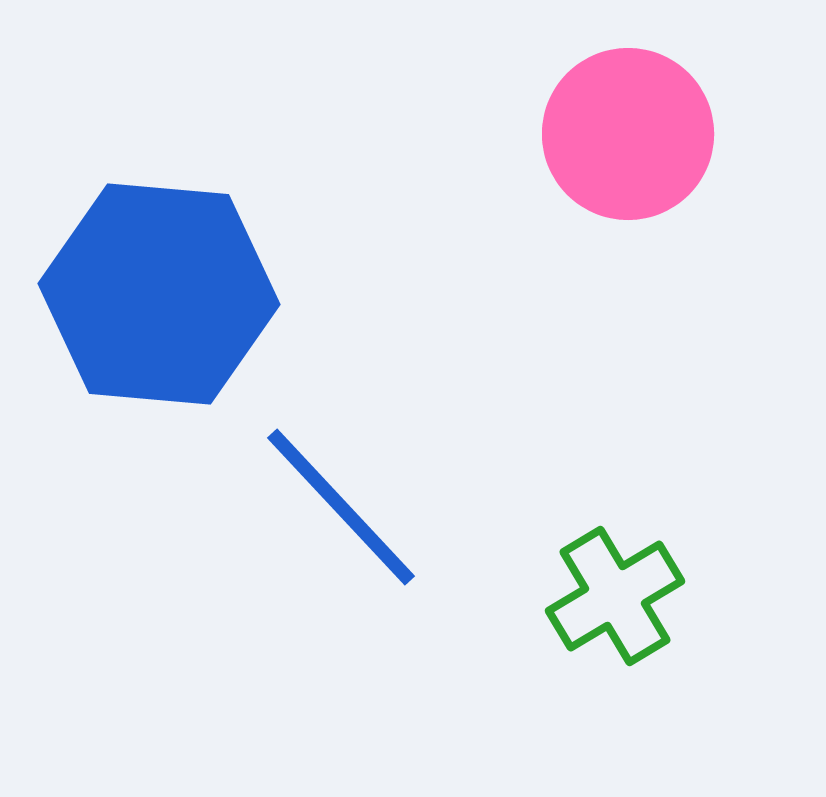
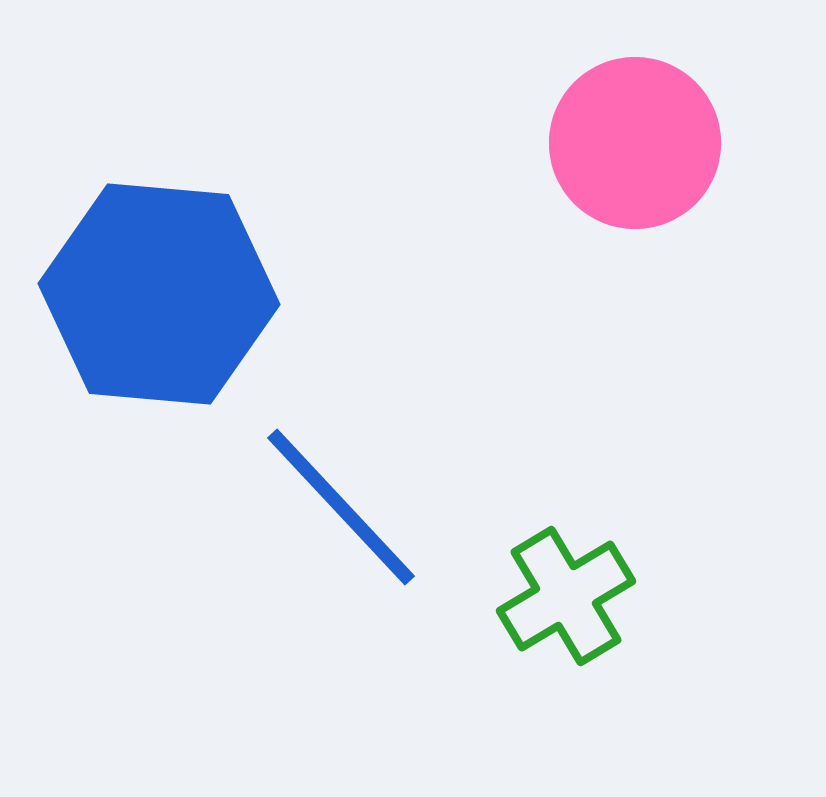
pink circle: moved 7 px right, 9 px down
green cross: moved 49 px left
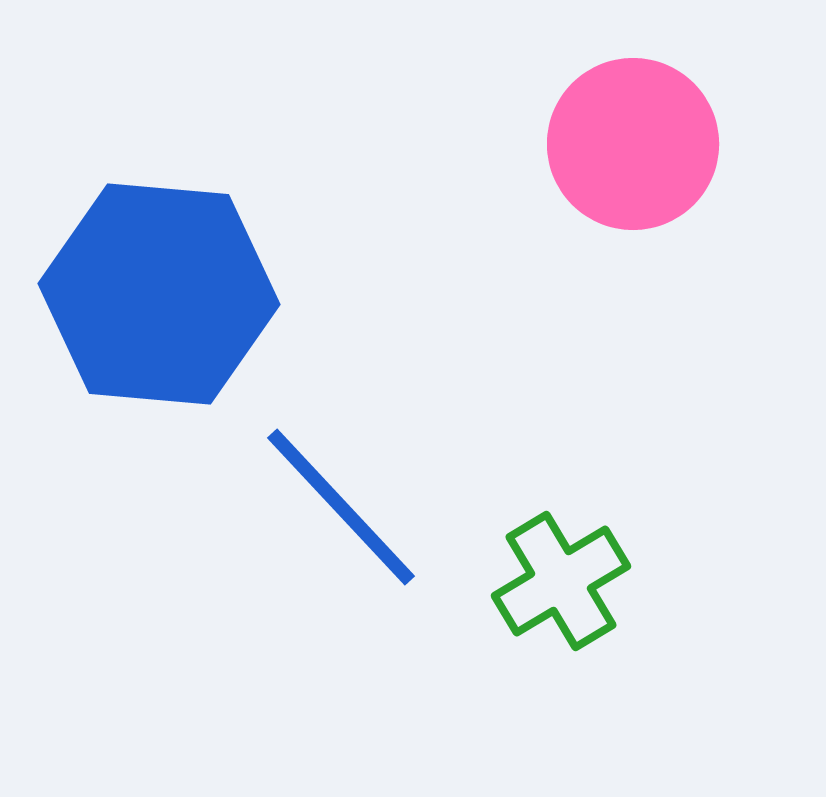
pink circle: moved 2 px left, 1 px down
green cross: moved 5 px left, 15 px up
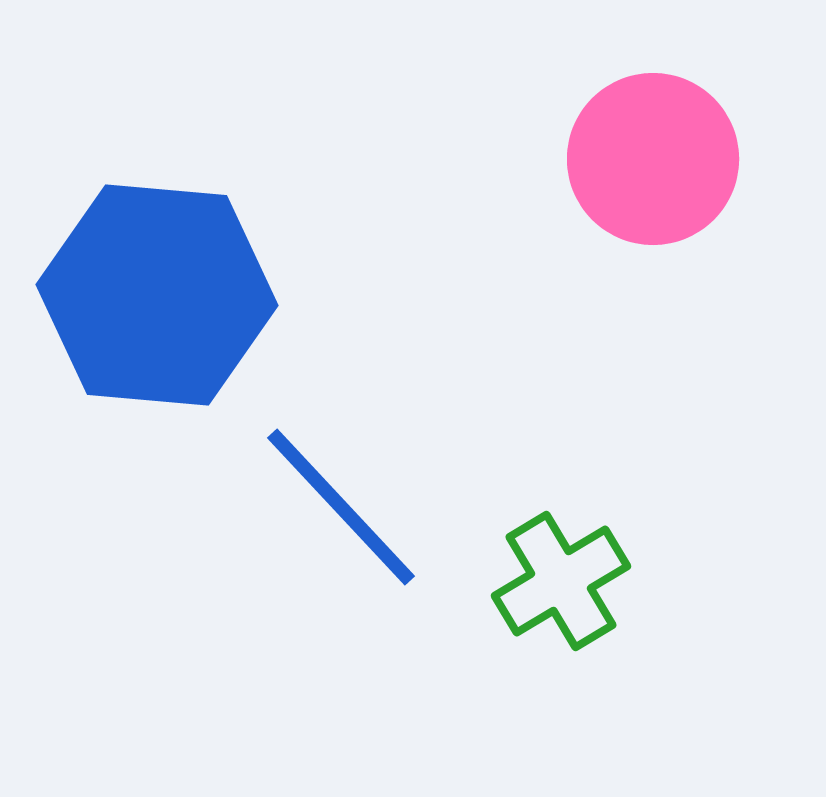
pink circle: moved 20 px right, 15 px down
blue hexagon: moved 2 px left, 1 px down
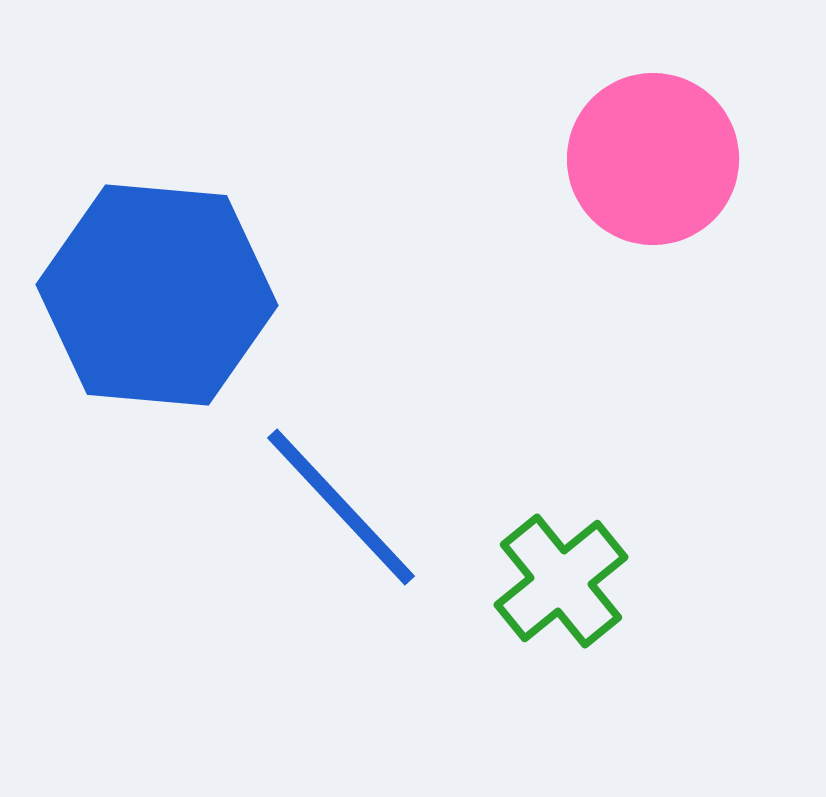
green cross: rotated 8 degrees counterclockwise
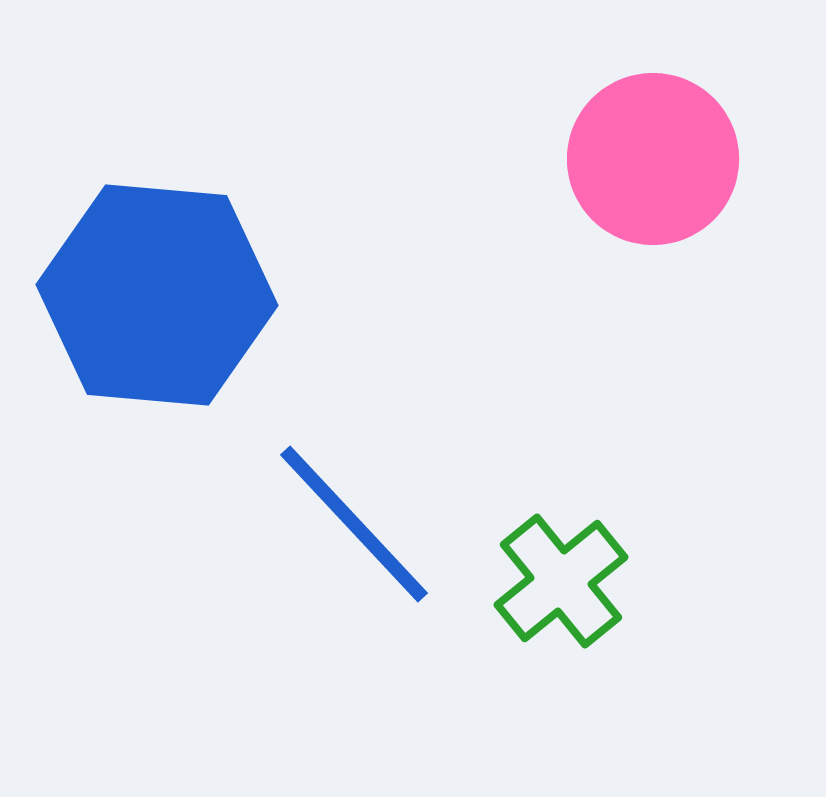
blue line: moved 13 px right, 17 px down
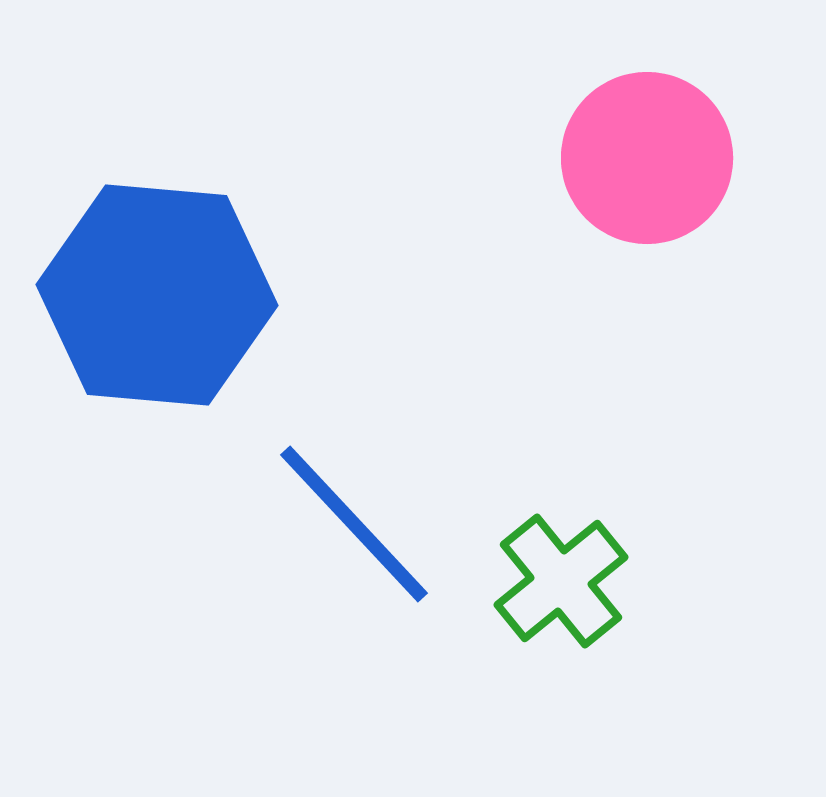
pink circle: moved 6 px left, 1 px up
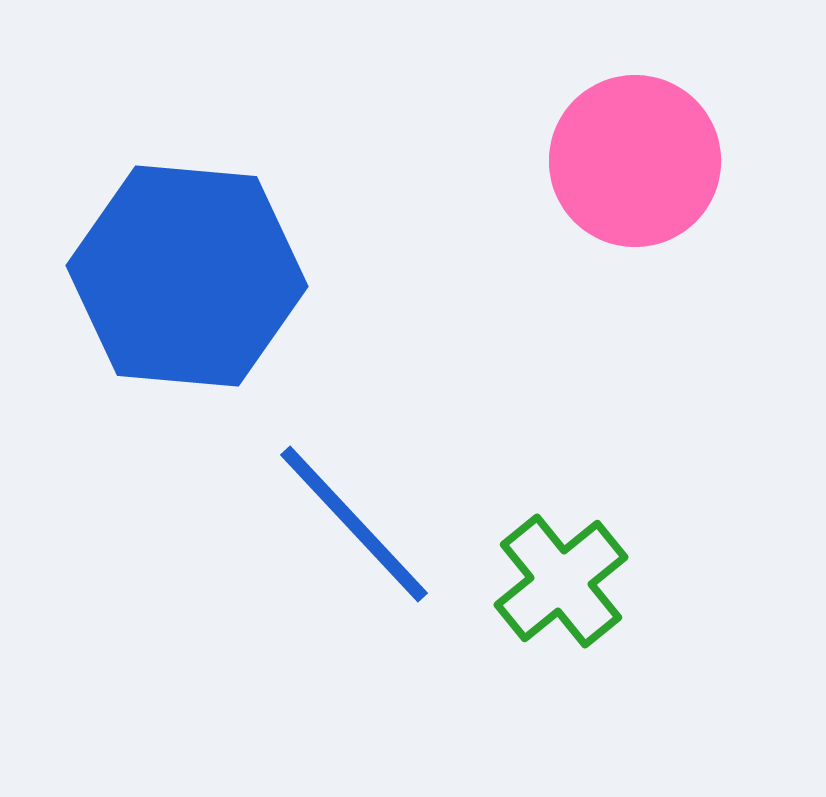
pink circle: moved 12 px left, 3 px down
blue hexagon: moved 30 px right, 19 px up
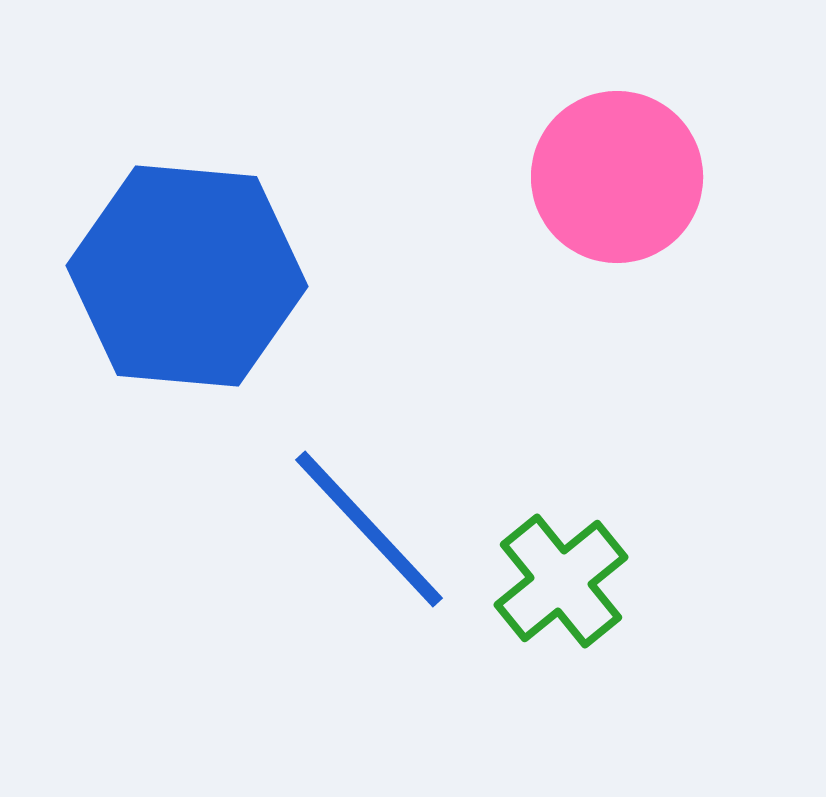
pink circle: moved 18 px left, 16 px down
blue line: moved 15 px right, 5 px down
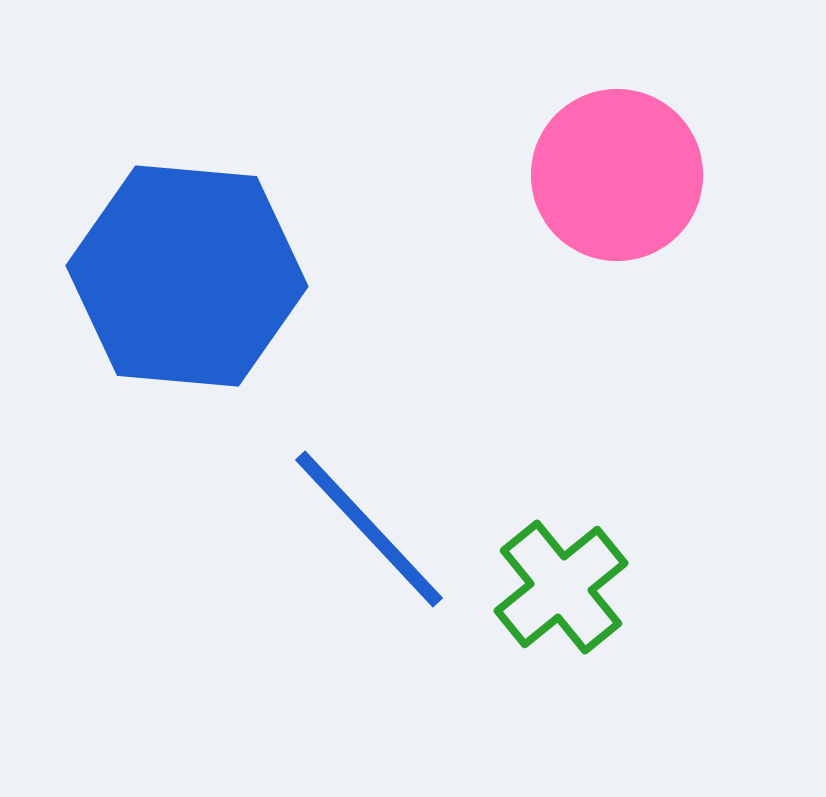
pink circle: moved 2 px up
green cross: moved 6 px down
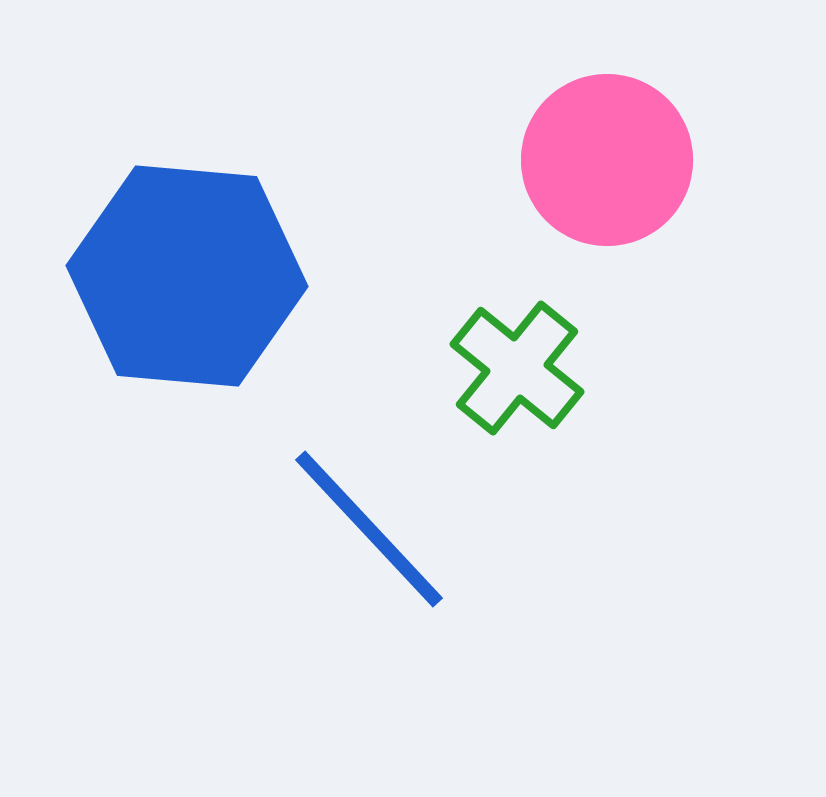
pink circle: moved 10 px left, 15 px up
green cross: moved 44 px left, 219 px up; rotated 12 degrees counterclockwise
